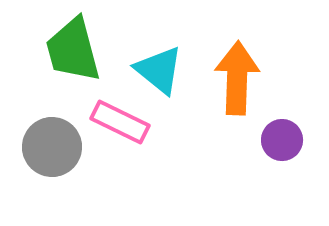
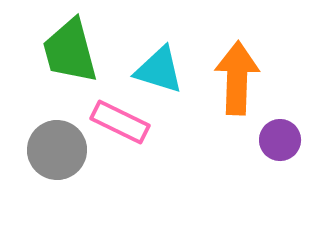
green trapezoid: moved 3 px left, 1 px down
cyan triangle: rotated 22 degrees counterclockwise
purple circle: moved 2 px left
gray circle: moved 5 px right, 3 px down
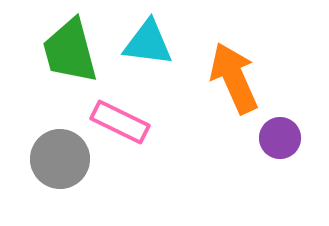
cyan triangle: moved 11 px left, 27 px up; rotated 10 degrees counterclockwise
orange arrow: moved 3 px left; rotated 26 degrees counterclockwise
purple circle: moved 2 px up
gray circle: moved 3 px right, 9 px down
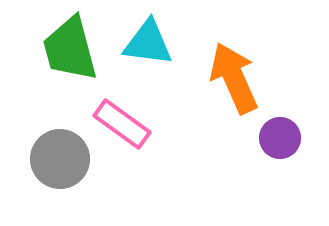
green trapezoid: moved 2 px up
pink rectangle: moved 2 px right, 2 px down; rotated 10 degrees clockwise
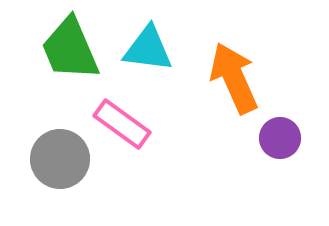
cyan triangle: moved 6 px down
green trapezoid: rotated 8 degrees counterclockwise
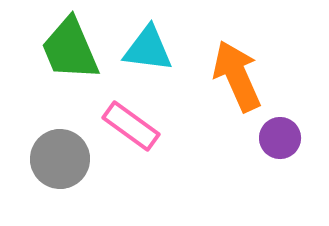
orange arrow: moved 3 px right, 2 px up
pink rectangle: moved 9 px right, 2 px down
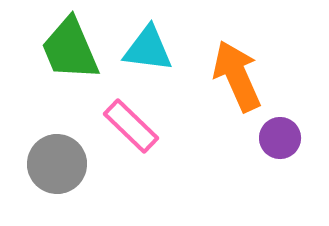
pink rectangle: rotated 8 degrees clockwise
gray circle: moved 3 px left, 5 px down
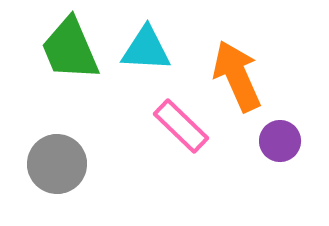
cyan triangle: moved 2 px left; rotated 4 degrees counterclockwise
pink rectangle: moved 50 px right
purple circle: moved 3 px down
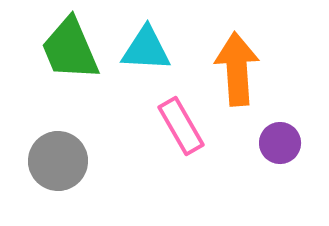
orange arrow: moved 7 px up; rotated 20 degrees clockwise
pink rectangle: rotated 16 degrees clockwise
purple circle: moved 2 px down
gray circle: moved 1 px right, 3 px up
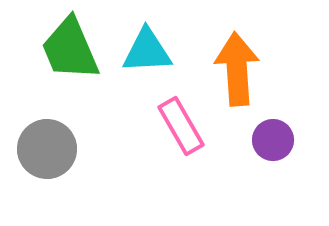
cyan triangle: moved 1 px right, 2 px down; rotated 6 degrees counterclockwise
purple circle: moved 7 px left, 3 px up
gray circle: moved 11 px left, 12 px up
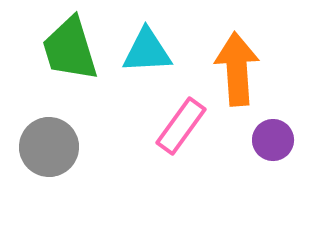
green trapezoid: rotated 6 degrees clockwise
pink rectangle: rotated 66 degrees clockwise
gray circle: moved 2 px right, 2 px up
